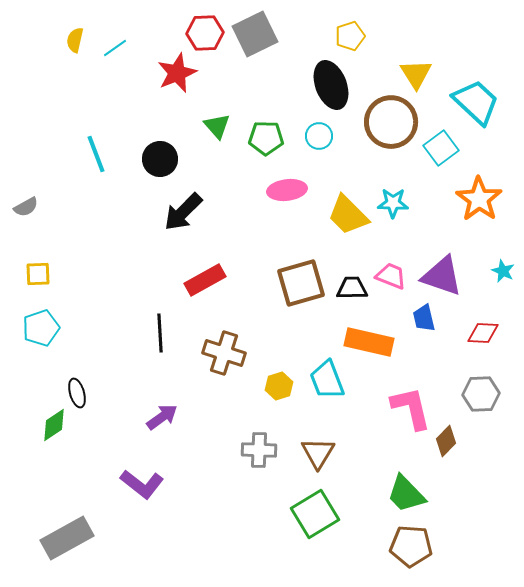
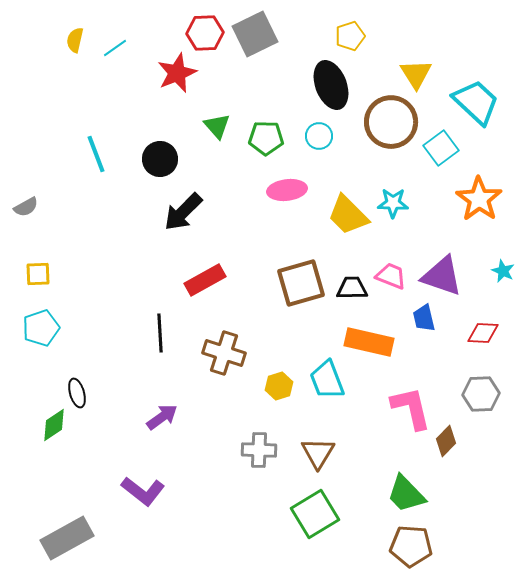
purple L-shape at (142, 484): moved 1 px right, 7 px down
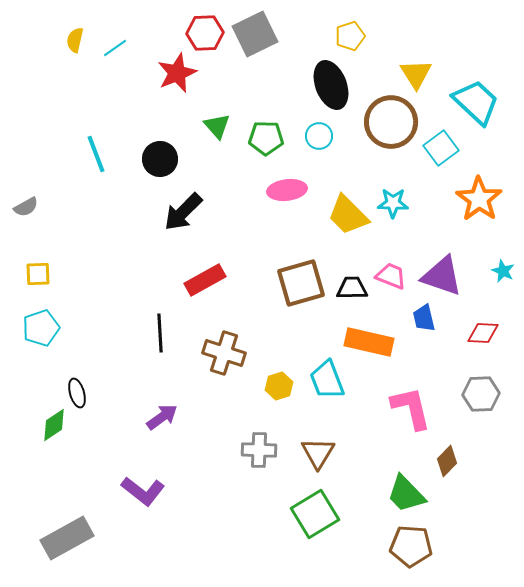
brown diamond at (446, 441): moved 1 px right, 20 px down
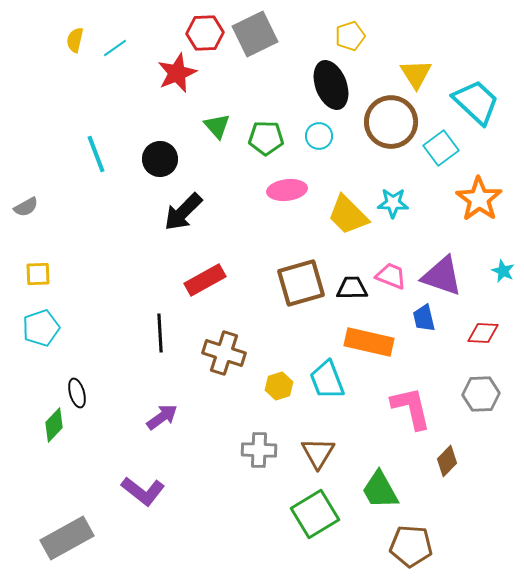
green diamond at (54, 425): rotated 12 degrees counterclockwise
green trapezoid at (406, 494): moved 26 px left, 4 px up; rotated 15 degrees clockwise
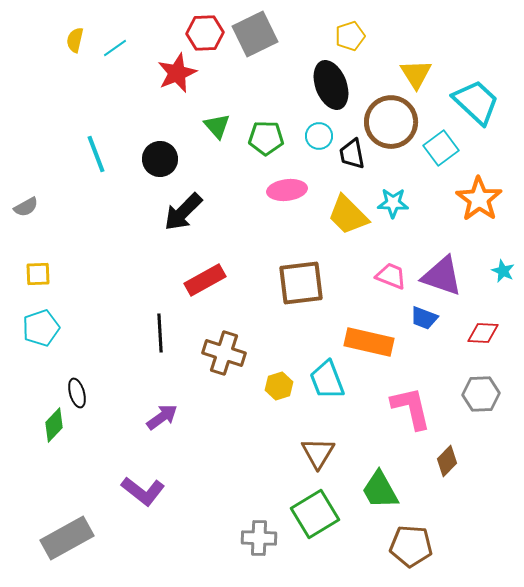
brown square at (301, 283): rotated 9 degrees clockwise
black trapezoid at (352, 288): moved 134 px up; rotated 100 degrees counterclockwise
blue trapezoid at (424, 318): rotated 56 degrees counterclockwise
gray cross at (259, 450): moved 88 px down
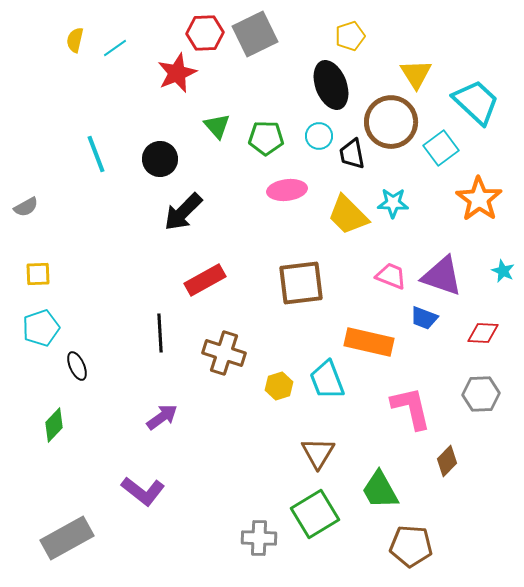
black ellipse at (77, 393): moved 27 px up; rotated 8 degrees counterclockwise
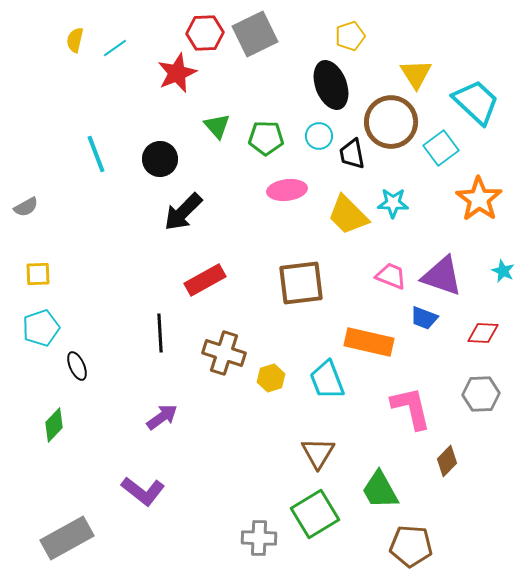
yellow hexagon at (279, 386): moved 8 px left, 8 px up
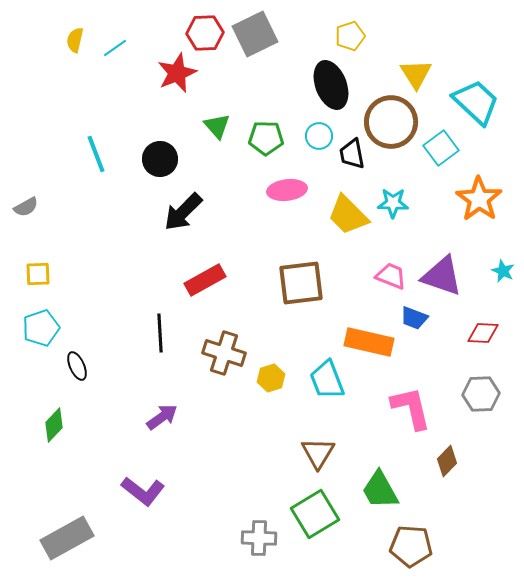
blue trapezoid at (424, 318): moved 10 px left
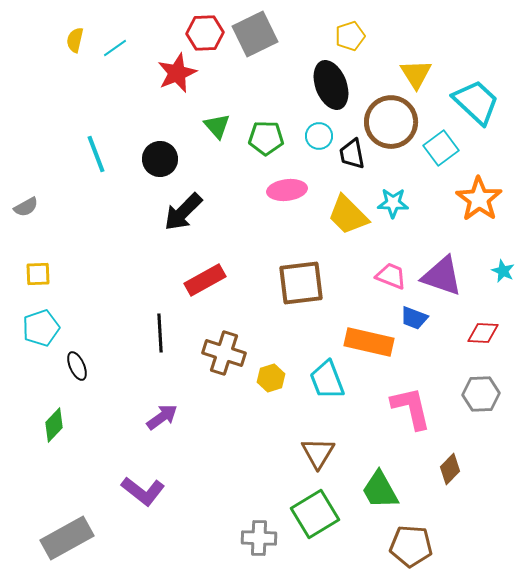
brown diamond at (447, 461): moved 3 px right, 8 px down
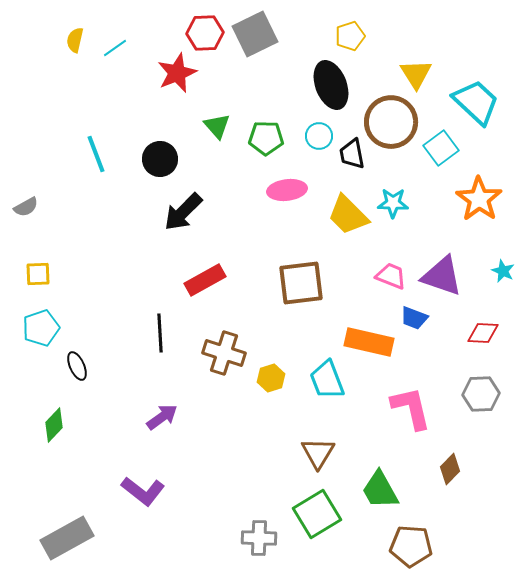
green square at (315, 514): moved 2 px right
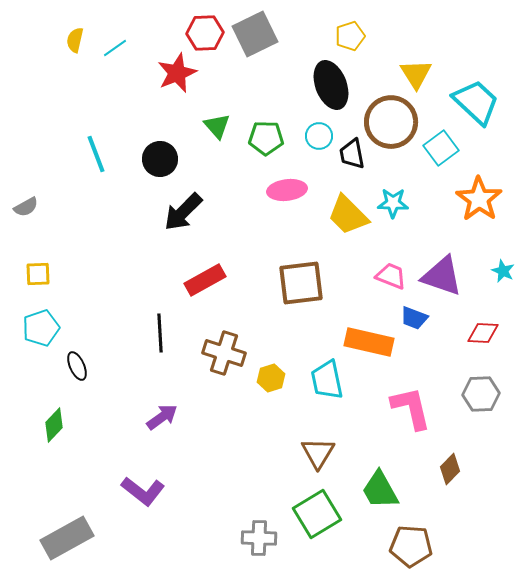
cyan trapezoid at (327, 380): rotated 9 degrees clockwise
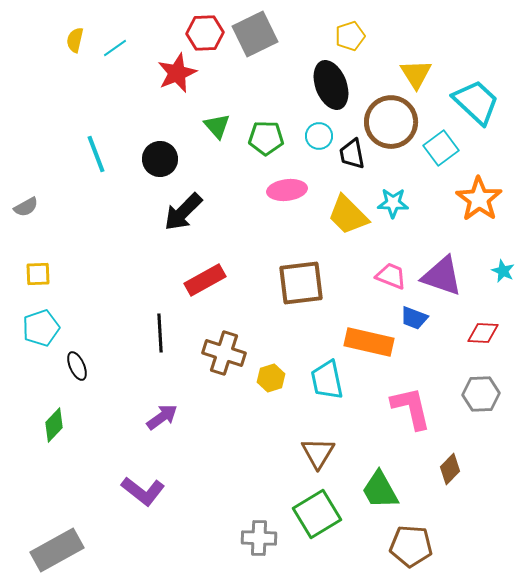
gray rectangle at (67, 538): moved 10 px left, 12 px down
